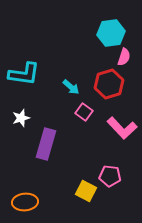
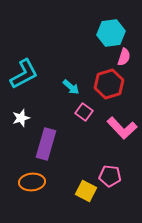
cyan L-shape: rotated 36 degrees counterclockwise
orange ellipse: moved 7 px right, 20 px up
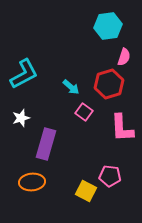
cyan hexagon: moved 3 px left, 7 px up
pink L-shape: rotated 40 degrees clockwise
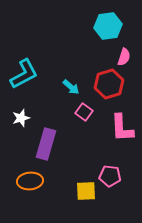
orange ellipse: moved 2 px left, 1 px up
yellow square: rotated 30 degrees counterclockwise
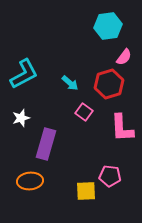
pink semicircle: rotated 18 degrees clockwise
cyan arrow: moved 1 px left, 4 px up
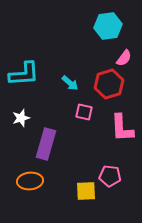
pink semicircle: moved 1 px down
cyan L-shape: rotated 24 degrees clockwise
pink square: rotated 24 degrees counterclockwise
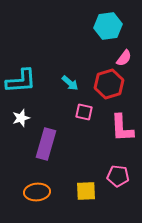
cyan L-shape: moved 3 px left, 7 px down
pink pentagon: moved 8 px right
orange ellipse: moved 7 px right, 11 px down
